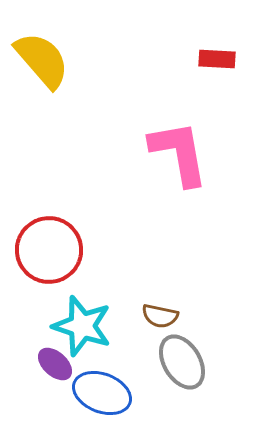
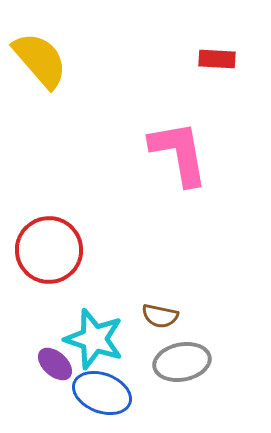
yellow semicircle: moved 2 px left
cyan star: moved 12 px right, 13 px down
gray ellipse: rotated 70 degrees counterclockwise
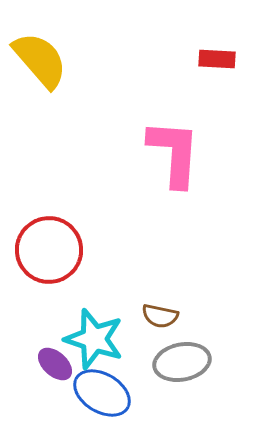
pink L-shape: moved 5 px left; rotated 14 degrees clockwise
blue ellipse: rotated 10 degrees clockwise
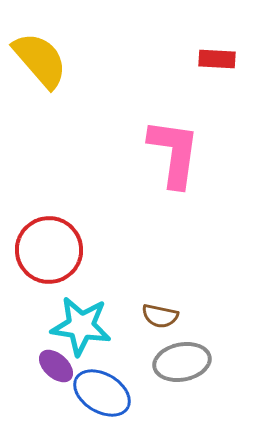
pink L-shape: rotated 4 degrees clockwise
cyan star: moved 13 px left, 13 px up; rotated 10 degrees counterclockwise
purple ellipse: moved 1 px right, 2 px down
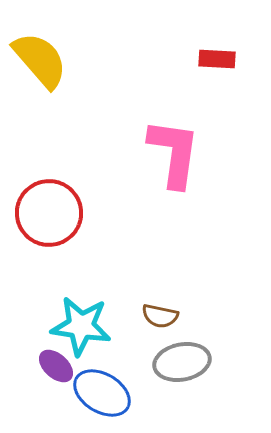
red circle: moved 37 px up
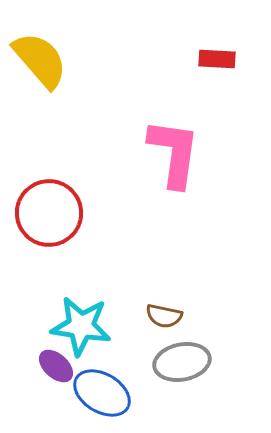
brown semicircle: moved 4 px right
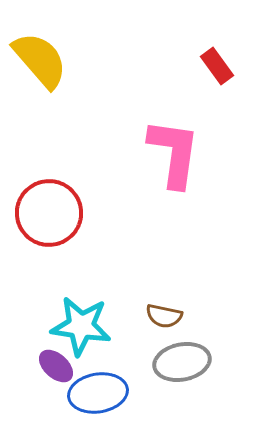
red rectangle: moved 7 px down; rotated 51 degrees clockwise
blue ellipse: moved 4 px left; rotated 40 degrees counterclockwise
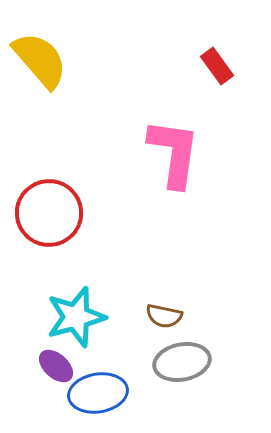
cyan star: moved 5 px left, 9 px up; rotated 24 degrees counterclockwise
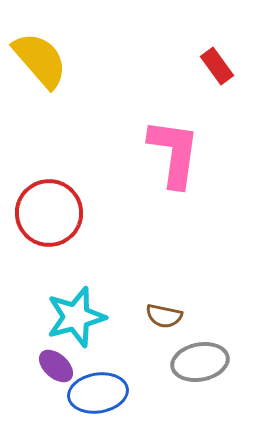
gray ellipse: moved 18 px right
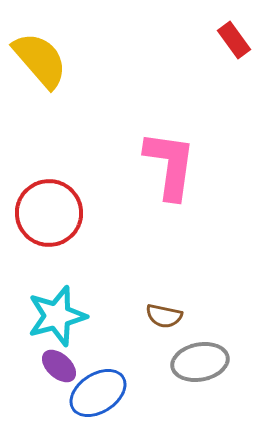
red rectangle: moved 17 px right, 26 px up
pink L-shape: moved 4 px left, 12 px down
cyan star: moved 19 px left, 1 px up
purple ellipse: moved 3 px right
blue ellipse: rotated 24 degrees counterclockwise
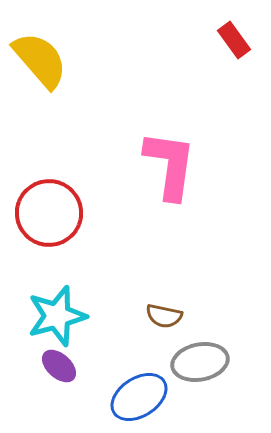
blue ellipse: moved 41 px right, 4 px down
